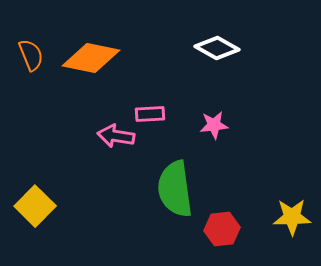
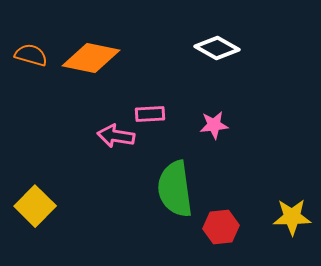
orange semicircle: rotated 52 degrees counterclockwise
red hexagon: moved 1 px left, 2 px up
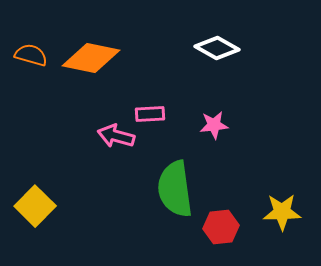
pink arrow: rotated 6 degrees clockwise
yellow star: moved 10 px left, 5 px up
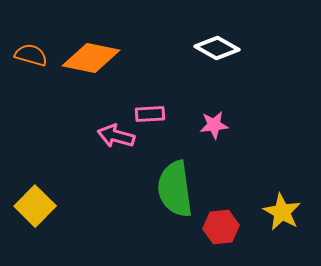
yellow star: rotated 30 degrees clockwise
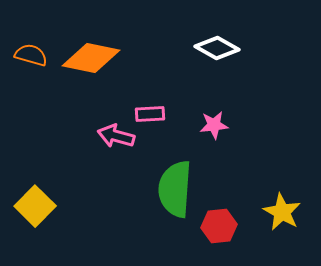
green semicircle: rotated 12 degrees clockwise
red hexagon: moved 2 px left, 1 px up
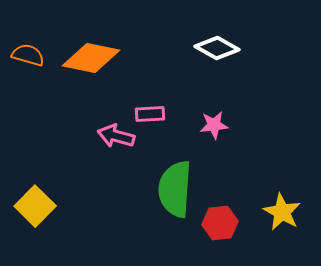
orange semicircle: moved 3 px left
red hexagon: moved 1 px right, 3 px up
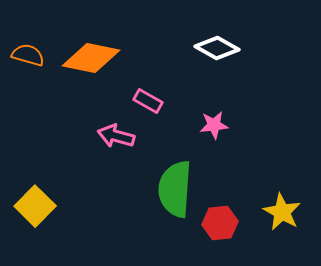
pink rectangle: moved 2 px left, 13 px up; rotated 32 degrees clockwise
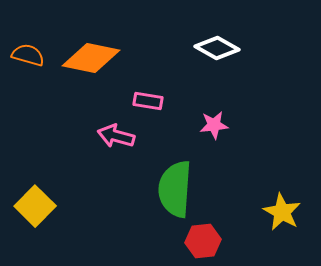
pink rectangle: rotated 20 degrees counterclockwise
red hexagon: moved 17 px left, 18 px down
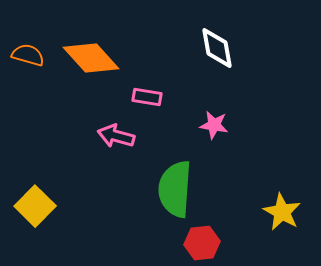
white diamond: rotated 51 degrees clockwise
orange diamond: rotated 36 degrees clockwise
pink rectangle: moved 1 px left, 4 px up
pink star: rotated 16 degrees clockwise
red hexagon: moved 1 px left, 2 px down
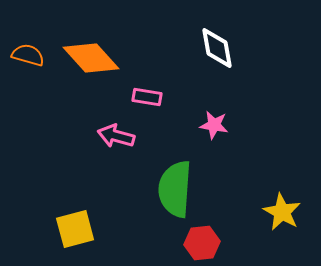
yellow square: moved 40 px right, 23 px down; rotated 30 degrees clockwise
